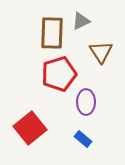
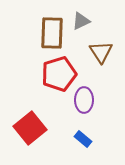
purple ellipse: moved 2 px left, 2 px up
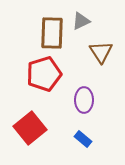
red pentagon: moved 15 px left
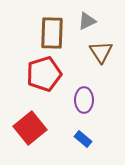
gray triangle: moved 6 px right
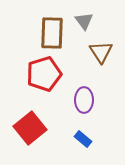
gray triangle: moved 3 px left; rotated 42 degrees counterclockwise
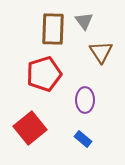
brown rectangle: moved 1 px right, 4 px up
purple ellipse: moved 1 px right
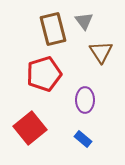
brown rectangle: rotated 16 degrees counterclockwise
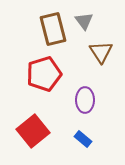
red square: moved 3 px right, 3 px down
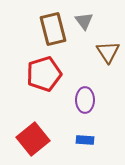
brown triangle: moved 7 px right
red square: moved 8 px down
blue rectangle: moved 2 px right, 1 px down; rotated 36 degrees counterclockwise
